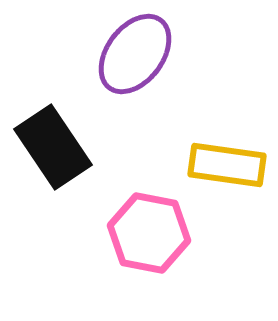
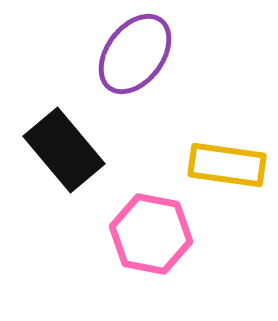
black rectangle: moved 11 px right, 3 px down; rotated 6 degrees counterclockwise
pink hexagon: moved 2 px right, 1 px down
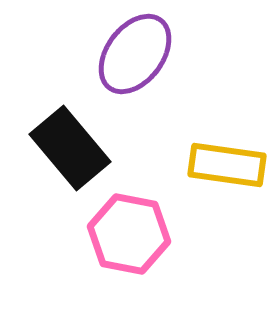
black rectangle: moved 6 px right, 2 px up
pink hexagon: moved 22 px left
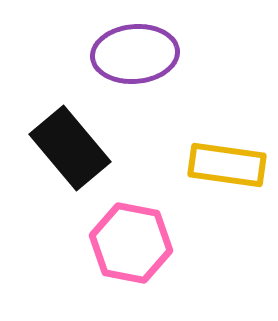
purple ellipse: rotated 48 degrees clockwise
pink hexagon: moved 2 px right, 9 px down
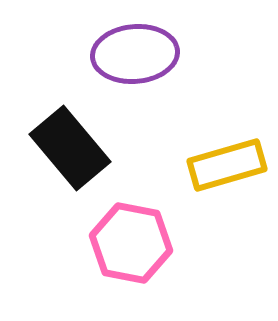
yellow rectangle: rotated 24 degrees counterclockwise
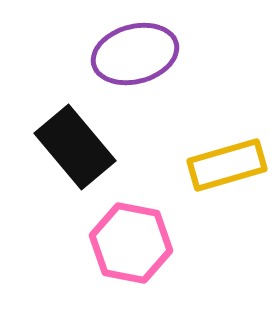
purple ellipse: rotated 10 degrees counterclockwise
black rectangle: moved 5 px right, 1 px up
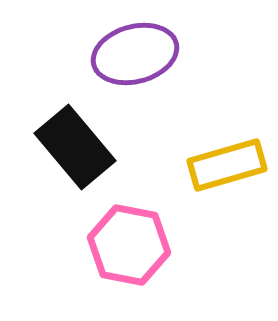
pink hexagon: moved 2 px left, 2 px down
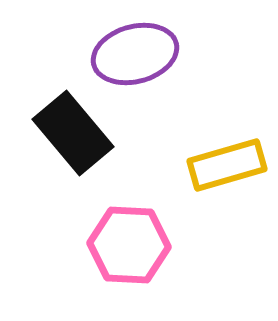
black rectangle: moved 2 px left, 14 px up
pink hexagon: rotated 8 degrees counterclockwise
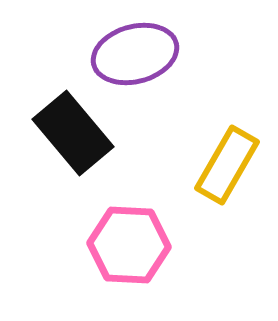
yellow rectangle: rotated 44 degrees counterclockwise
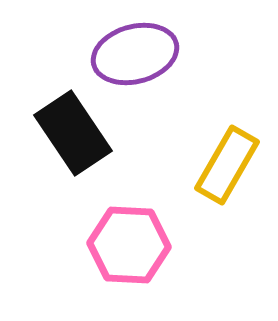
black rectangle: rotated 6 degrees clockwise
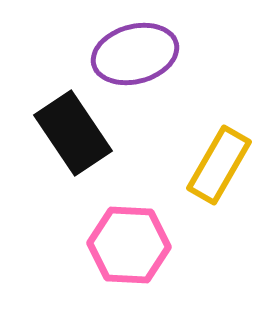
yellow rectangle: moved 8 px left
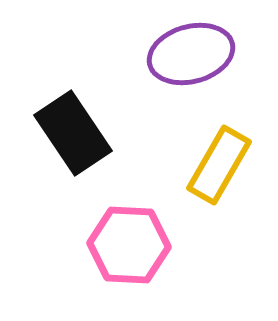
purple ellipse: moved 56 px right
